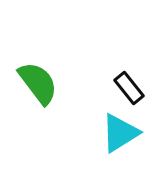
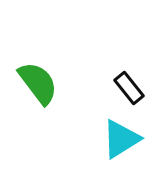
cyan triangle: moved 1 px right, 6 px down
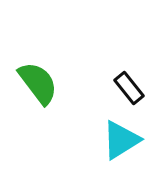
cyan triangle: moved 1 px down
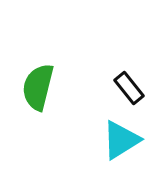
green semicircle: moved 4 px down; rotated 129 degrees counterclockwise
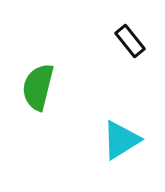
black rectangle: moved 1 px right, 47 px up
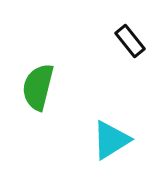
cyan triangle: moved 10 px left
